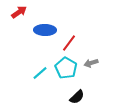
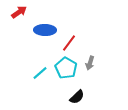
gray arrow: moved 1 px left; rotated 56 degrees counterclockwise
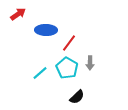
red arrow: moved 1 px left, 2 px down
blue ellipse: moved 1 px right
gray arrow: rotated 16 degrees counterclockwise
cyan pentagon: moved 1 px right
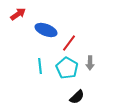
blue ellipse: rotated 20 degrees clockwise
cyan line: moved 7 px up; rotated 56 degrees counterclockwise
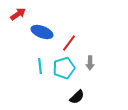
blue ellipse: moved 4 px left, 2 px down
cyan pentagon: moved 3 px left; rotated 25 degrees clockwise
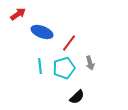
gray arrow: rotated 16 degrees counterclockwise
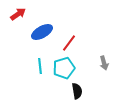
blue ellipse: rotated 50 degrees counterclockwise
gray arrow: moved 14 px right
black semicircle: moved 6 px up; rotated 56 degrees counterclockwise
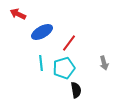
red arrow: rotated 119 degrees counterclockwise
cyan line: moved 1 px right, 3 px up
black semicircle: moved 1 px left, 1 px up
